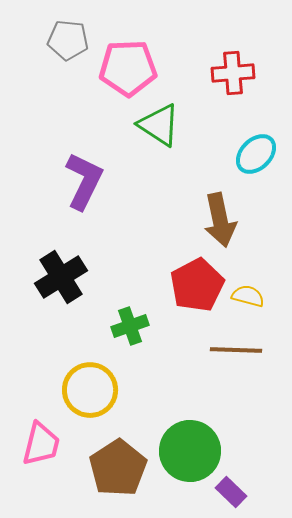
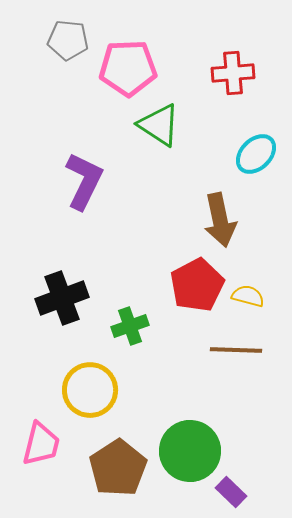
black cross: moved 1 px right, 21 px down; rotated 12 degrees clockwise
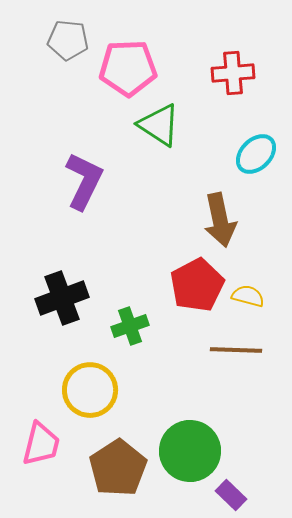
purple rectangle: moved 3 px down
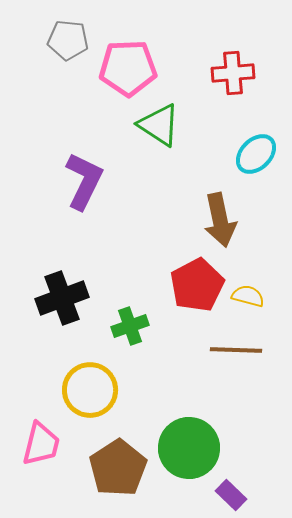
green circle: moved 1 px left, 3 px up
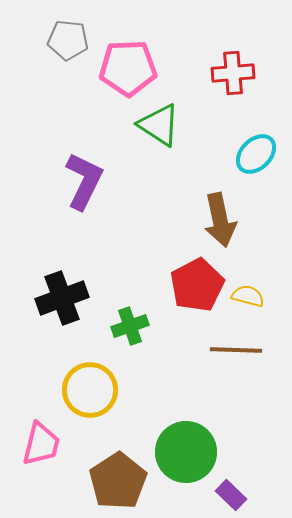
green circle: moved 3 px left, 4 px down
brown pentagon: moved 13 px down
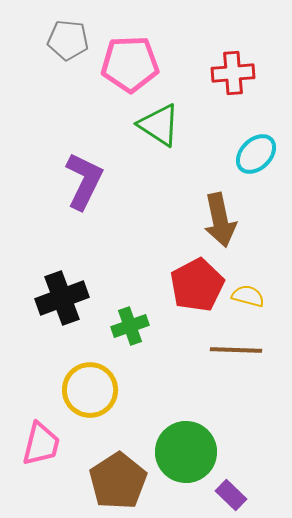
pink pentagon: moved 2 px right, 4 px up
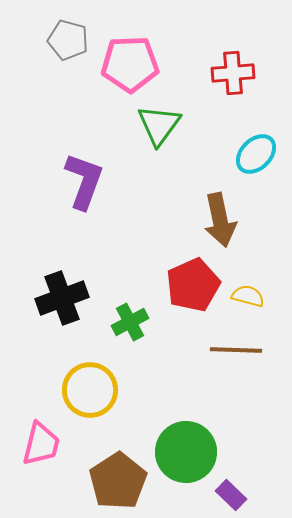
gray pentagon: rotated 9 degrees clockwise
green triangle: rotated 33 degrees clockwise
purple L-shape: rotated 6 degrees counterclockwise
red pentagon: moved 4 px left; rotated 4 degrees clockwise
green cross: moved 4 px up; rotated 9 degrees counterclockwise
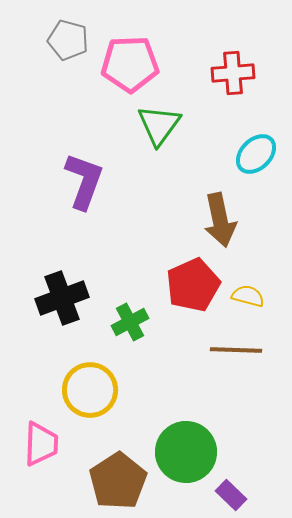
pink trapezoid: rotated 12 degrees counterclockwise
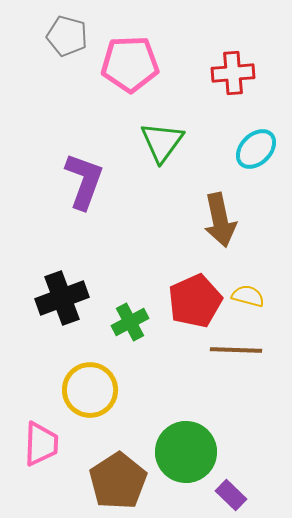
gray pentagon: moved 1 px left, 4 px up
green triangle: moved 3 px right, 17 px down
cyan ellipse: moved 5 px up
red pentagon: moved 2 px right, 16 px down
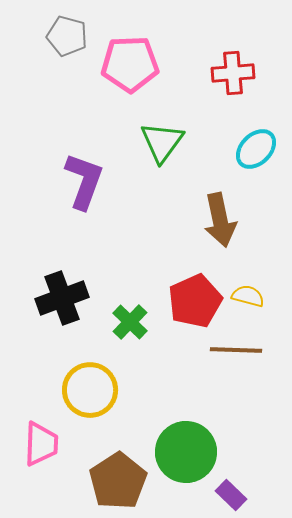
green cross: rotated 18 degrees counterclockwise
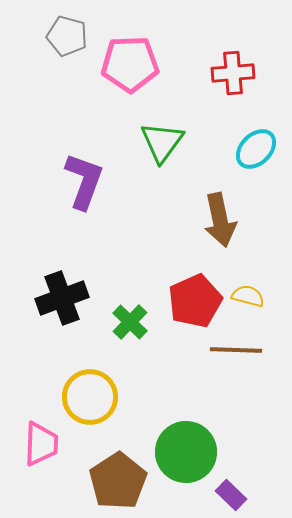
yellow circle: moved 7 px down
